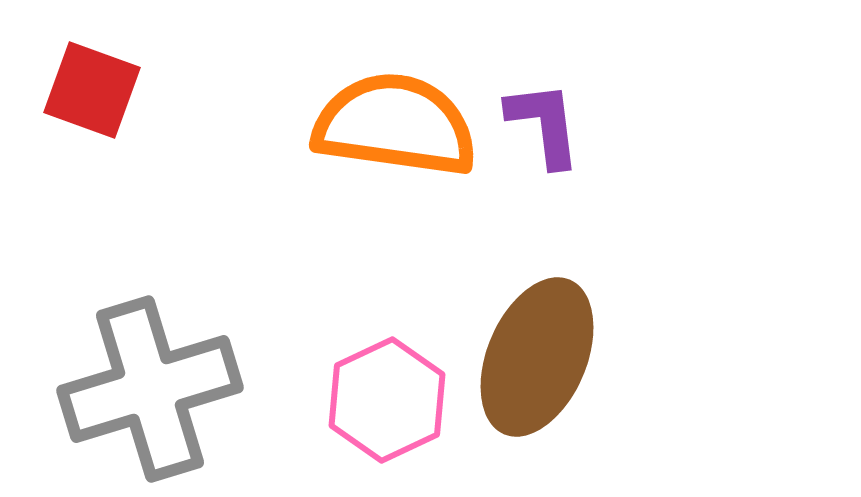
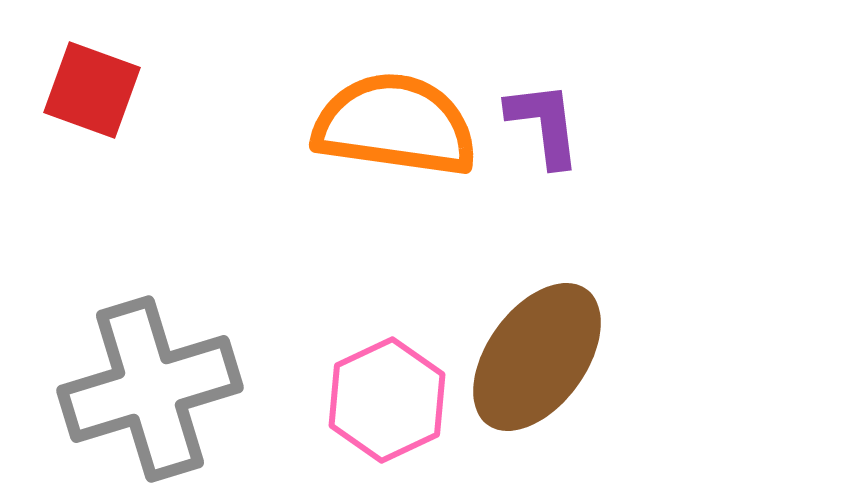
brown ellipse: rotated 13 degrees clockwise
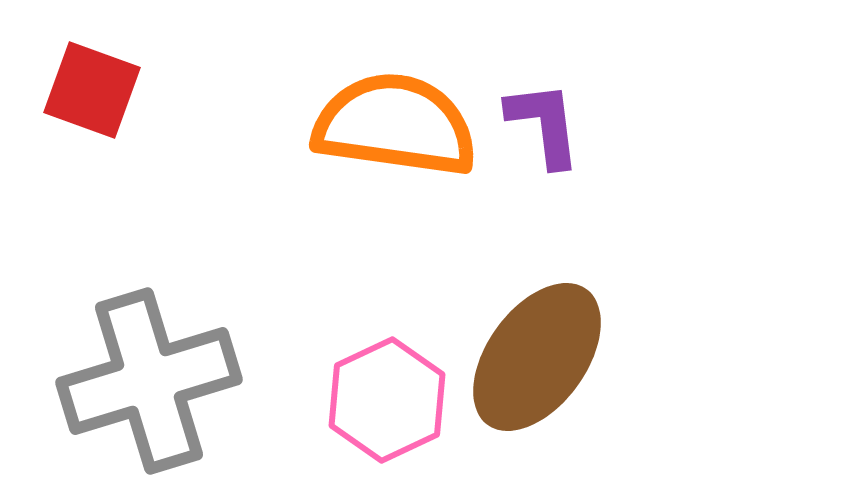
gray cross: moved 1 px left, 8 px up
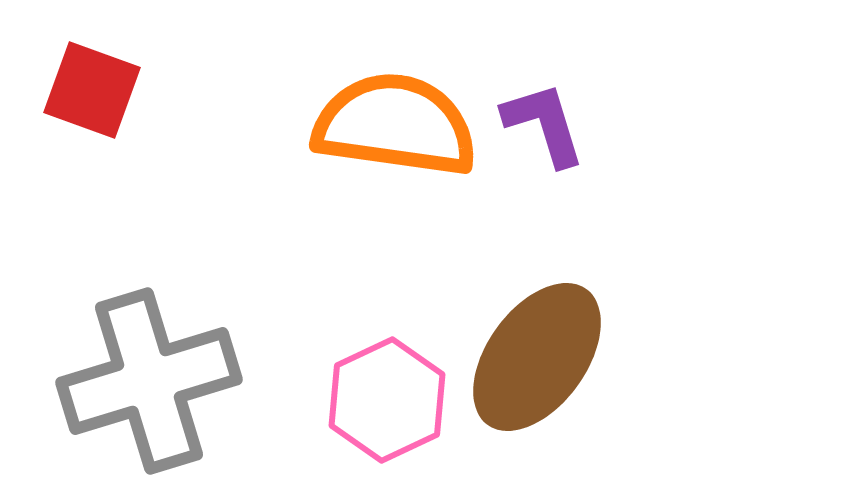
purple L-shape: rotated 10 degrees counterclockwise
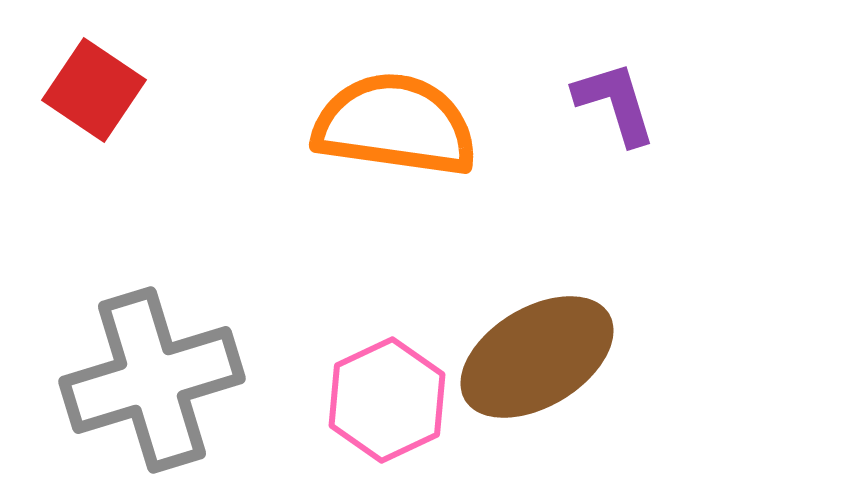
red square: moved 2 px right; rotated 14 degrees clockwise
purple L-shape: moved 71 px right, 21 px up
brown ellipse: rotated 23 degrees clockwise
gray cross: moved 3 px right, 1 px up
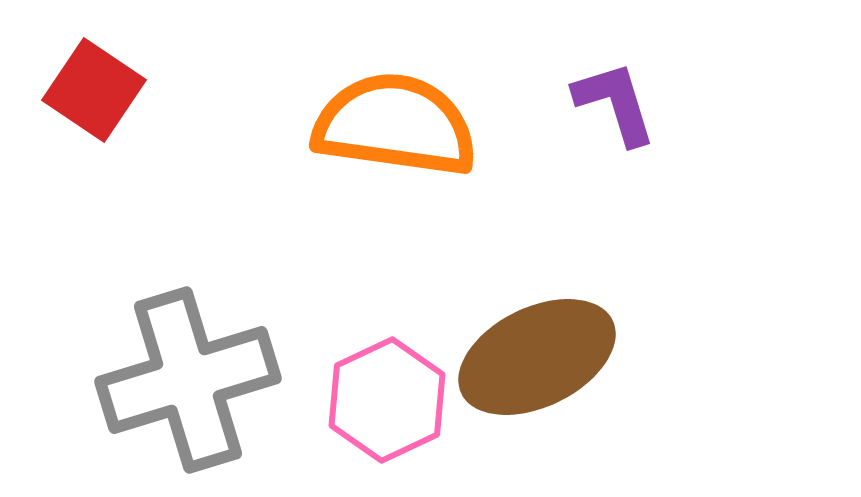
brown ellipse: rotated 5 degrees clockwise
gray cross: moved 36 px right
